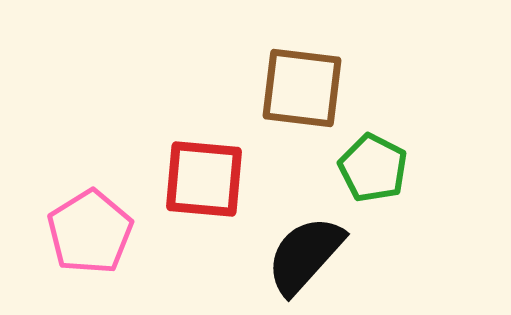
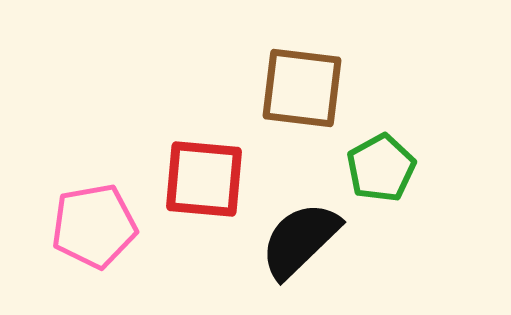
green pentagon: moved 8 px right; rotated 16 degrees clockwise
pink pentagon: moved 4 px right, 6 px up; rotated 22 degrees clockwise
black semicircle: moved 5 px left, 15 px up; rotated 4 degrees clockwise
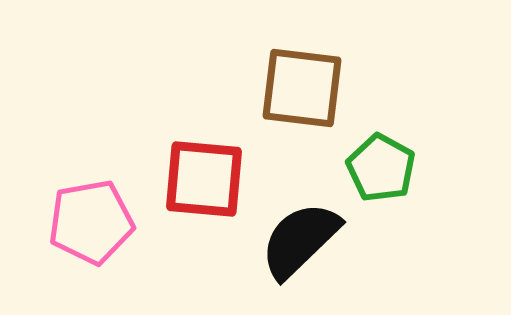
green pentagon: rotated 14 degrees counterclockwise
pink pentagon: moved 3 px left, 4 px up
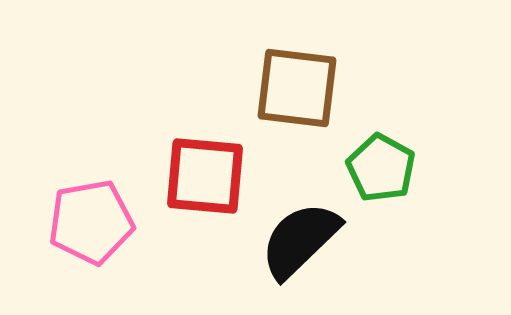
brown square: moved 5 px left
red square: moved 1 px right, 3 px up
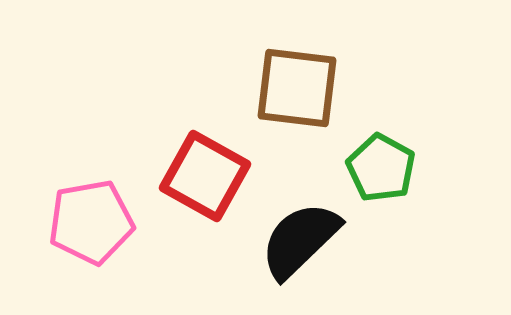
red square: rotated 24 degrees clockwise
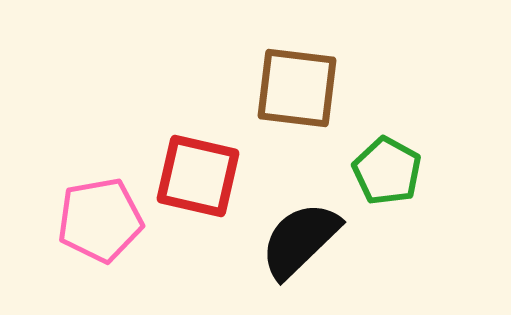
green pentagon: moved 6 px right, 3 px down
red square: moved 7 px left; rotated 16 degrees counterclockwise
pink pentagon: moved 9 px right, 2 px up
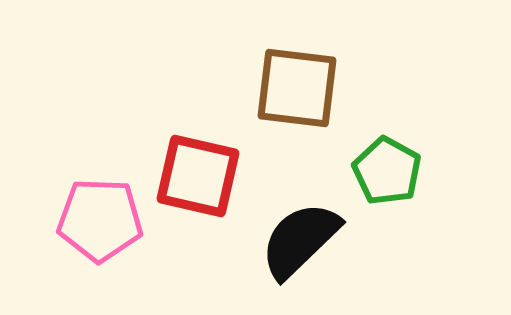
pink pentagon: rotated 12 degrees clockwise
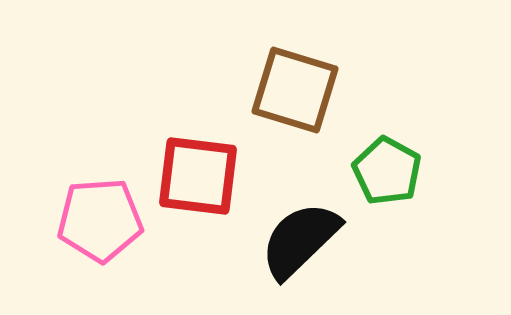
brown square: moved 2 px left, 2 px down; rotated 10 degrees clockwise
red square: rotated 6 degrees counterclockwise
pink pentagon: rotated 6 degrees counterclockwise
